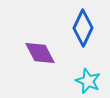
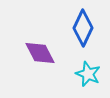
cyan star: moved 7 px up
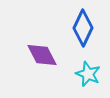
purple diamond: moved 2 px right, 2 px down
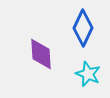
purple diamond: moved 1 px left, 1 px up; rotated 24 degrees clockwise
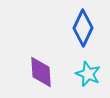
purple diamond: moved 18 px down
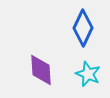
purple diamond: moved 2 px up
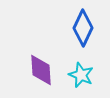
cyan star: moved 7 px left, 1 px down
